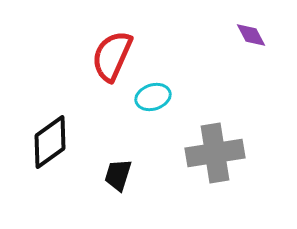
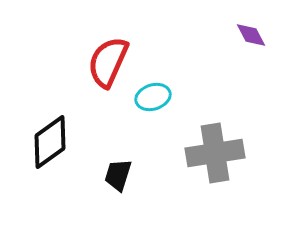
red semicircle: moved 4 px left, 6 px down
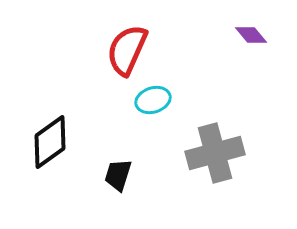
purple diamond: rotated 12 degrees counterclockwise
red semicircle: moved 19 px right, 12 px up
cyan ellipse: moved 3 px down
gray cross: rotated 6 degrees counterclockwise
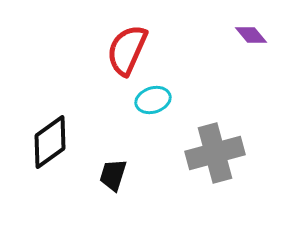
black trapezoid: moved 5 px left
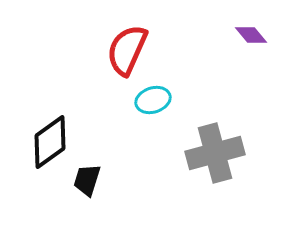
black trapezoid: moved 26 px left, 5 px down
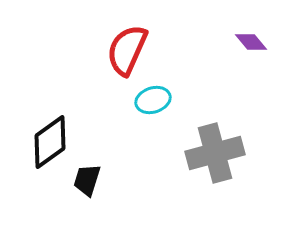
purple diamond: moved 7 px down
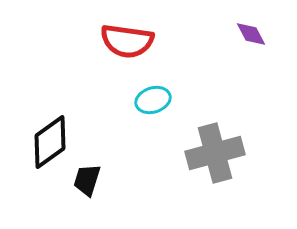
purple diamond: moved 8 px up; rotated 12 degrees clockwise
red semicircle: moved 9 px up; rotated 106 degrees counterclockwise
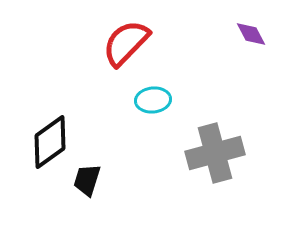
red semicircle: moved 1 px left, 2 px down; rotated 126 degrees clockwise
cyan ellipse: rotated 12 degrees clockwise
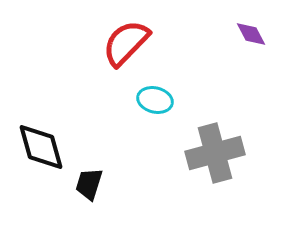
cyan ellipse: moved 2 px right; rotated 20 degrees clockwise
black diamond: moved 9 px left, 5 px down; rotated 70 degrees counterclockwise
black trapezoid: moved 2 px right, 4 px down
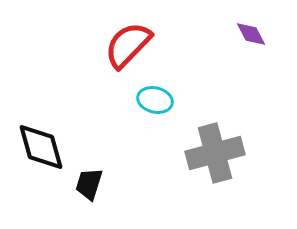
red semicircle: moved 2 px right, 2 px down
